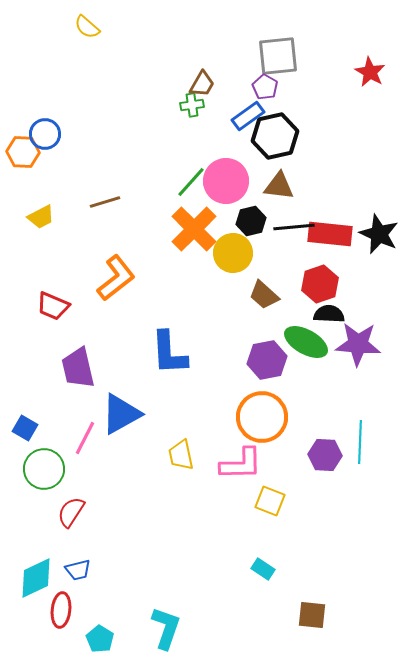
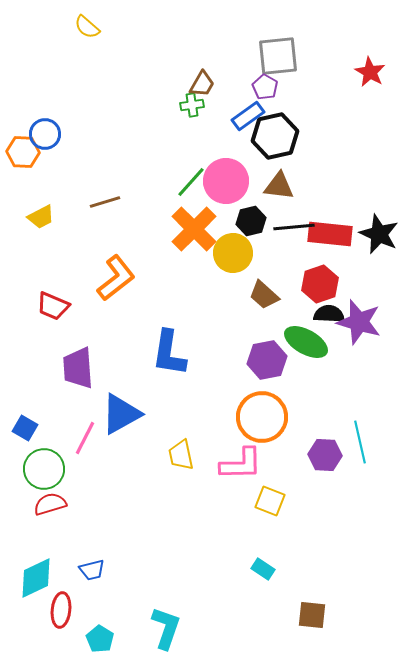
purple star at (358, 344): moved 1 px right, 22 px up; rotated 12 degrees clockwise
blue L-shape at (169, 353): rotated 12 degrees clockwise
purple trapezoid at (78, 368): rotated 9 degrees clockwise
cyan line at (360, 442): rotated 15 degrees counterclockwise
red semicircle at (71, 512): moved 21 px left, 8 px up; rotated 40 degrees clockwise
blue trapezoid at (78, 570): moved 14 px right
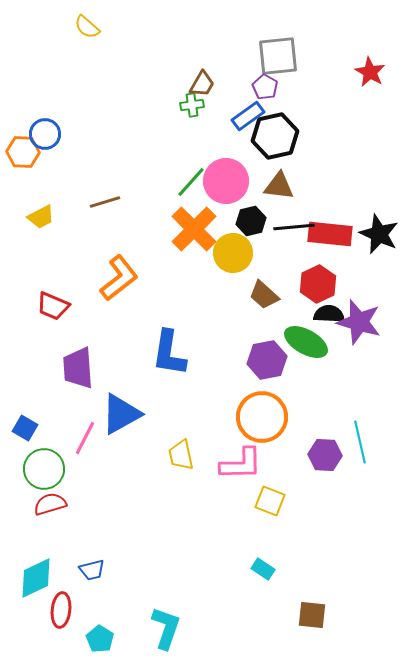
orange L-shape at (116, 278): moved 3 px right
red hexagon at (320, 284): moved 2 px left; rotated 6 degrees counterclockwise
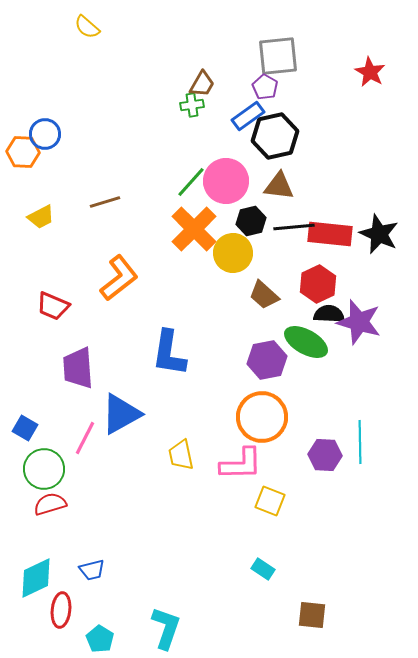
cyan line at (360, 442): rotated 12 degrees clockwise
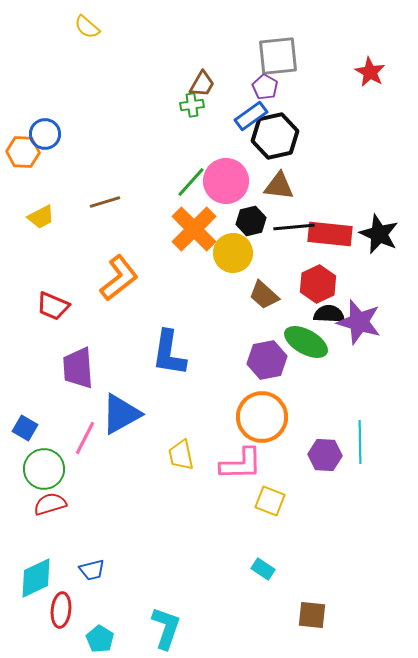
blue rectangle at (248, 116): moved 3 px right
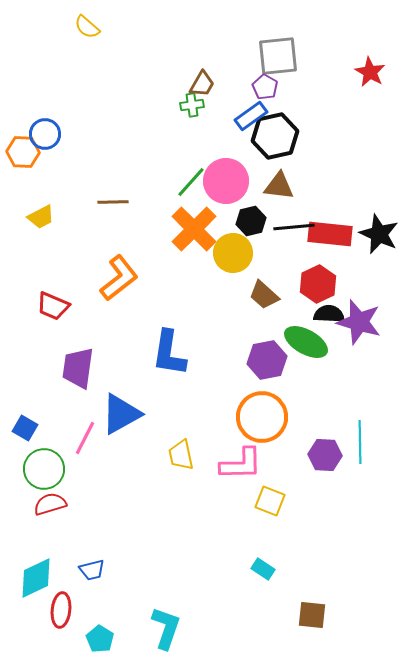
brown line at (105, 202): moved 8 px right; rotated 16 degrees clockwise
purple trapezoid at (78, 368): rotated 12 degrees clockwise
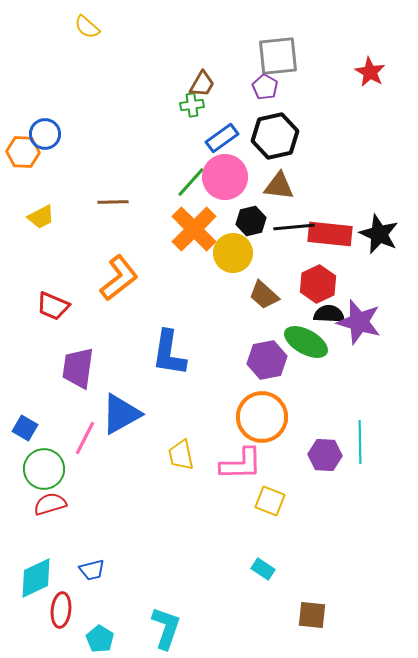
blue rectangle at (251, 116): moved 29 px left, 22 px down
pink circle at (226, 181): moved 1 px left, 4 px up
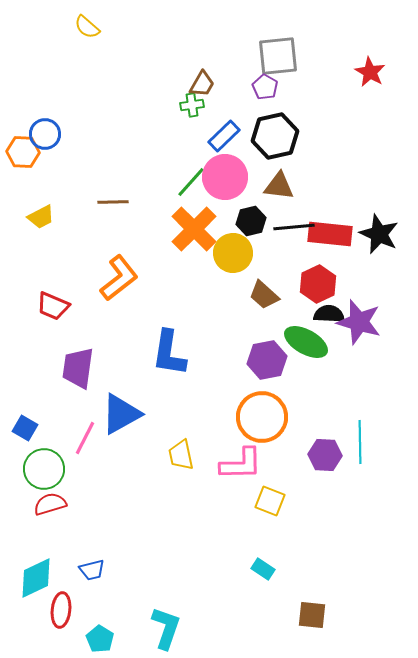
blue rectangle at (222, 138): moved 2 px right, 2 px up; rotated 8 degrees counterclockwise
